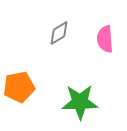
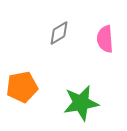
orange pentagon: moved 3 px right
green star: moved 1 px right, 1 px down; rotated 9 degrees counterclockwise
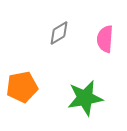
pink semicircle: rotated 8 degrees clockwise
green star: moved 4 px right, 5 px up
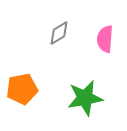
orange pentagon: moved 2 px down
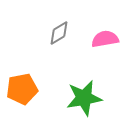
pink semicircle: rotated 76 degrees clockwise
green star: moved 1 px left
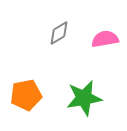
orange pentagon: moved 4 px right, 6 px down
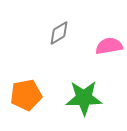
pink semicircle: moved 4 px right, 7 px down
green star: rotated 9 degrees clockwise
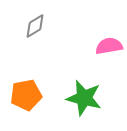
gray diamond: moved 24 px left, 7 px up
green star: rotated 15 degrees clockwise
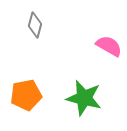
gray diamond: moved 1 px up; rotated 45 degrees counterclockwise
pink semicircle: rotated 40 degrees clockwise
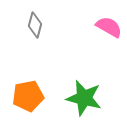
pink semicircle: moved 19 px up
orange pentagon: moved 2 px right, 1 px down
